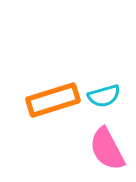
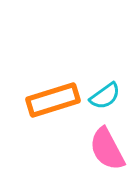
cyan semicircle: moved 1 px right; rotated 20 degrees counterclockwise
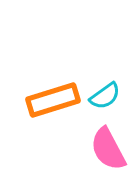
pink semicircle: moved 1 px right
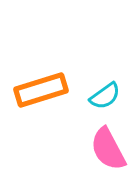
orange rectangle: moved 12 px left, 10 px up
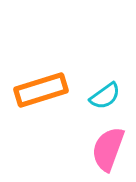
pink semicircle: rotated 48 degrees clockwise
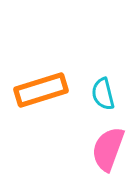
cyan semicircle: moved 2 px left, 2 px up; rotated 112 degrees clockwise
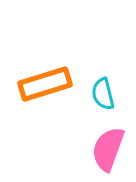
orange rectangle: moved 4 px right, 6 px up
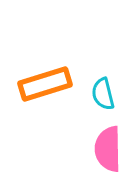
pink semicircle: rotated 21 degrees counterclockwise
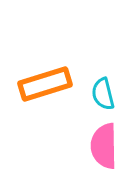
pink semicircle: moved 4 px left, 3 px up
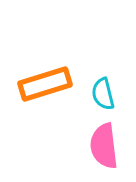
pink semicircle: rotated 6 degrees counterclockwise
